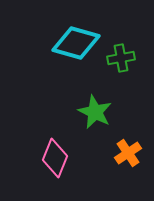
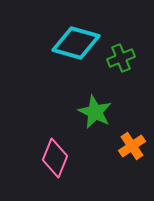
green cross: rotated 12 degrees counterclockwise
orange cross: moved 4 px right, 7 px up
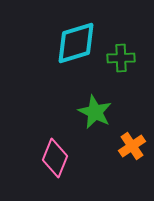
cyan diamond: rotated 33 degrees counterclockwise
green cross: rotated 20 degrees clockwise
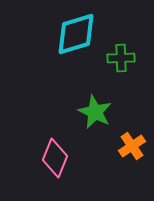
cyan diamond: moved 9 px up
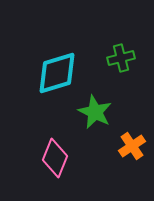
cyan diamond: moved 19 px left, 39 px down
green cross: rotated 12 degrees counterclockwise
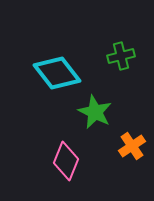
green cross: moved 2 px up
cyan diamond: rotated 69 degrees clockwise
pink diamond: moved 11 px right, 3 px down
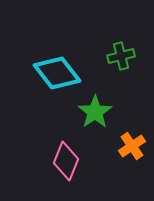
green star: rotated 12 degrees clockwise
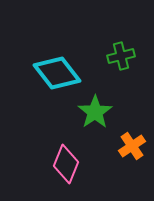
pink diamond: moved 3 px down
